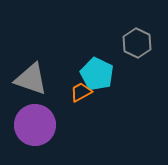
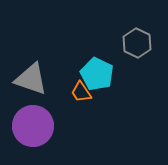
orange trapezoid: rotated 95 degrees counterclockwise
purple circle: moved 2 px left, 1 px down
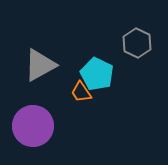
gray triangle: moved 9 px right, 14 px up; rotated 48 degrees counterclockwise
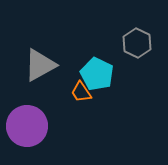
purple circle: moved 6 px left
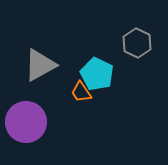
purple circle: moved 1 px left, 4 px up
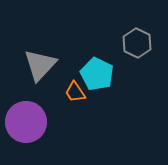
gray triangle: rotated 18 degrees counterclockwise
orange trapezoid: moved 6 px left
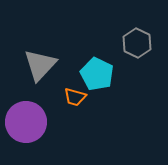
orange trapezoid: moved 5 px down; rotated 40 degrees counterclockwise
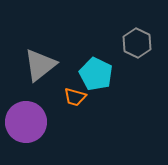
gray triangle: rotated 9 degrees clockwise
cyan pentagon: moved 1 px left
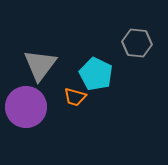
gray hexagon: rotated 20 degrees counterclockwise
gray triangle: rotated 15 degrees counterclockwise
purple circle: moved 15 px up
